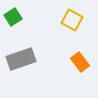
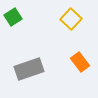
yellow square: moved 1 px left, 1 px up; rotated 15 degrees clockwise
gray rectangle: moved 8 px right, 10 px down
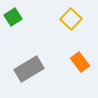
gray rectangle: rotated 12 degrees counterclockwise
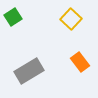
gray rectangle: moved 2 px down
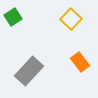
gray rectangle: rotated 16 degrees counterclockwise
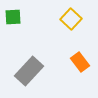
green square: rotated 30 degrees clockwise
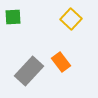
orange rectangle: moved 19 px left
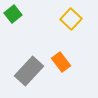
green square: moved 3 px up; rotated 36 degrees counterclockwise
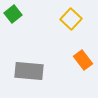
orange rectangle: moved 22 px right, 2 px up
gray rectangle: rotated 52 degrees clockwise
